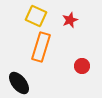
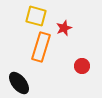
yellow square: rotated 10 degrees counterclockwise
red star: moved 6 px left, 8 px down
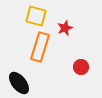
red star: moved 1 px right
orange rectangle: moved 1 px left
red circle: moved 1 px left, 1 px down
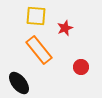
yellow square: rotated 10 degrees counterclockwise
orange rectangle: moved 1 px left, 3 px down; rotated 56 degrees counterclockwise
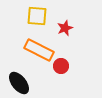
yellow square: moved 1 px right
orange rectangle: rotated 24 degrees counterclockwise
red circle: moved 20 px left, 1 px up
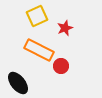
yellow square: rotated 30 degrees counterclockwise
black ellipse: moved 1 px left
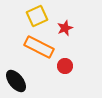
orange rectangle: moved 3 px up
red circle: moved 4 px right
black ellipse: moved 2 px left, 2 px up
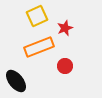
orange rectangle: rotated 48 degrees counterclockwise
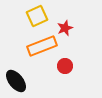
orange rectangle: moved 3 px right, 1 px up
